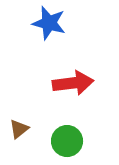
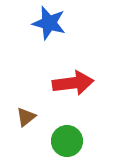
brown triangle: moved 7 px right, 12 px up
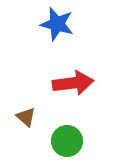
blue star: moved 8 px right, 1 px down
brown triangle: rotated 40 degrees counterclockwise
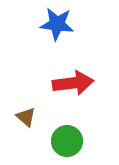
blue star: rotated 8 degrees counterclockwise
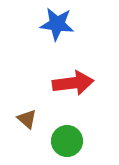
brown triangle: moved 1 px right, 2 px down
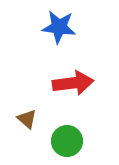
blue star: moved 2 px right, 3 px down
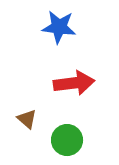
red arrow: moved 1 px right
green circle: moved 1 px up
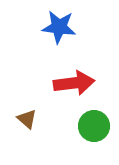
green circle: moved 27 px right, 14 px up
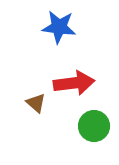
brown triangle: moved 9 px right, 16 px up
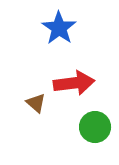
blue star: moved 1 px down; rotated 28 degrees clockwise
green circle: moved 1 px right, 1 px down
